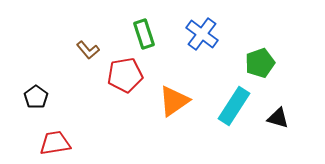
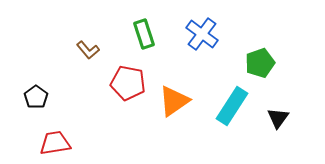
red pentagon: moved 3 px right, 8 px down; rotated 20 degrees clockwise
cyan rectangle: moved 2 px left
black triangle: rotated 50 degrees clockwise
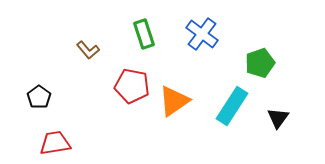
red pentagon: moved 4 px right, 3 px down
black pentagon: moved 3 px right
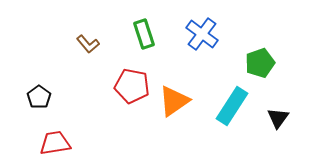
brown L-shape: moved 6 px up
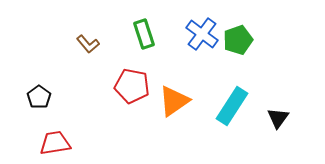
green pentagon: moved 22 px left, 23 px up
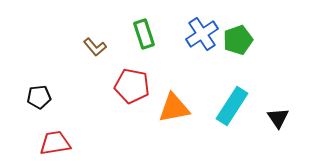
blue cross: rotated 20 degrees clockwise
brown L-shape: moved 7 px right, 3 px down
black pentagon: rotated 30 degrees clockwise
orange triangle: moved 7 px down; rotated 24 degrees clockwise
black triangle: rotated 10 degrees counterclockwise
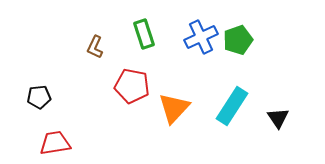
blue cross: moved 1 px left, 3 px down; rotated 8 degrees clockwise
brown L-shape: rotated 65 degrees clockwise
orange triangle: rotated 36 degrees counterclockwise
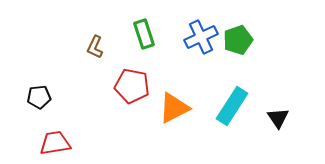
orange triangle: rotated 20 degrees clockwise
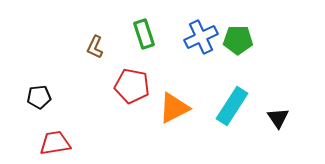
green pentagon: rotated 20 degrees clockwise
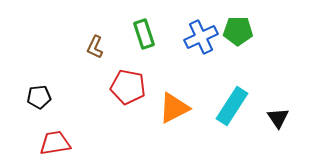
green pentagon: moved 9 px up
red pentagon: moved 4 px left, 1 px down
